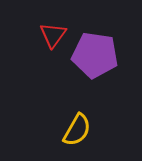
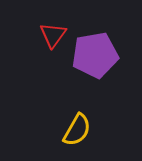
purple pentagon: rotated 18 degrees counterclockwise
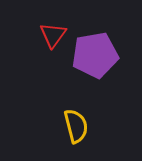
yellow semicircle: moved 1 px left, 4 px up; rotated 44 degrees counterclockwise
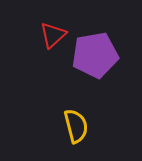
red triangle: rotated 12 degrees clockwise
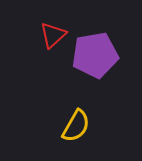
yellow semicircle: rotated 44 degrees clockwise
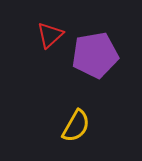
red triangle: moved 3 px left
